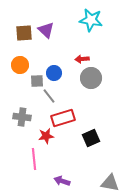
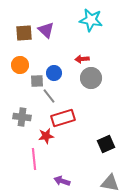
black square: moved 15 px right, 6 px down
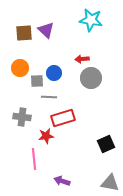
orange circle: moved 3 px down
gray line: moved 1 px down; rotated 49 degrees counterclockwise
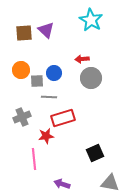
cyan star: rotated 20 degrees clockwise
orange circle: moved 1 px right, 2 px down
gray cross: rotated 30 degrees counterclockwise
black square: moved 11 px left, 9 px down
purple arrow: moved 3 px down
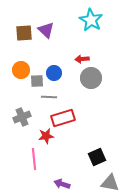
black square: moved 2 px right, 4 px down
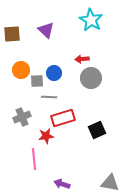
brown square: moved 12 px left, 1 px down
black square: moved 27 px up
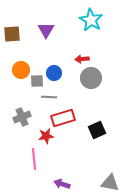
purple triangle: rotated 18 degrees clockwise
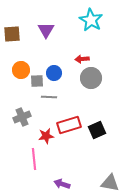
red rectangle: moved 6 px right, 7 px down
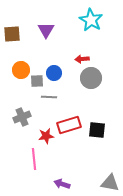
black square: rotated 30 degrees clockwise
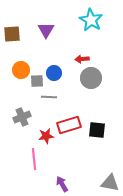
purple arrow: rotated 42 degrees clockwise
